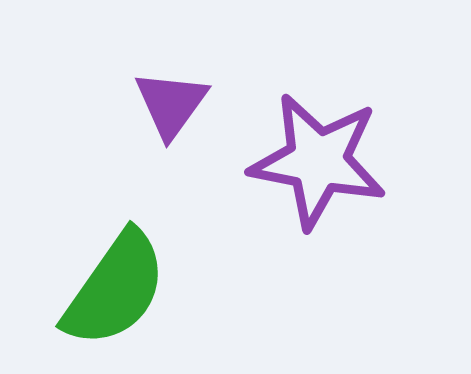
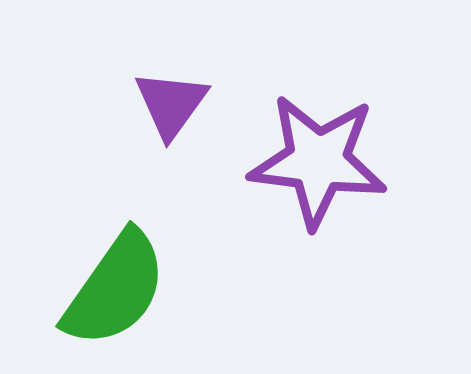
purple star: rotated 4 degrees counterclockwise
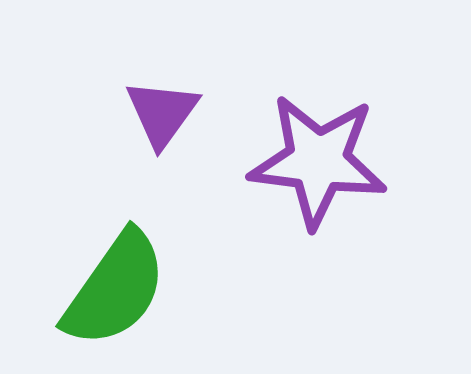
purple triangle: moved 9 px left, 9 px down
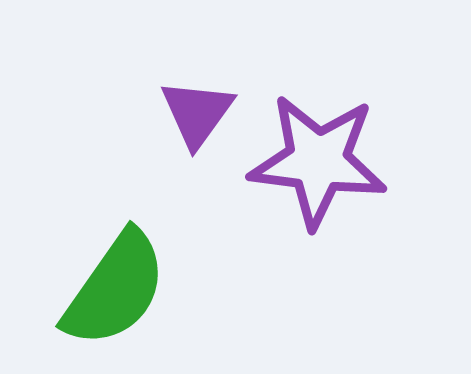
purple triangle: moved 35 px right
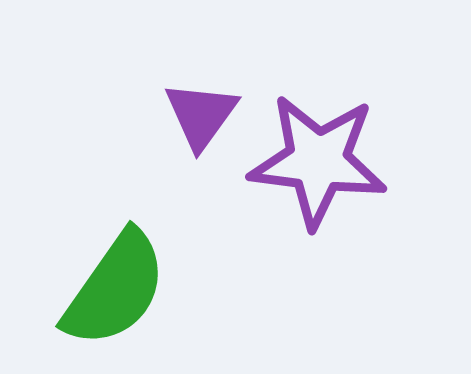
purple triangle: moved 4 px right, 2 px down
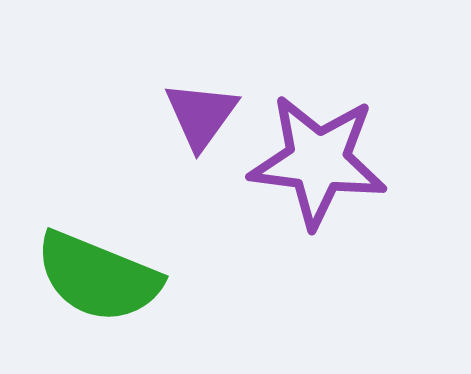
green semicircle: moved 17 px left, 12 px up; rotated 77 degrees clockwise
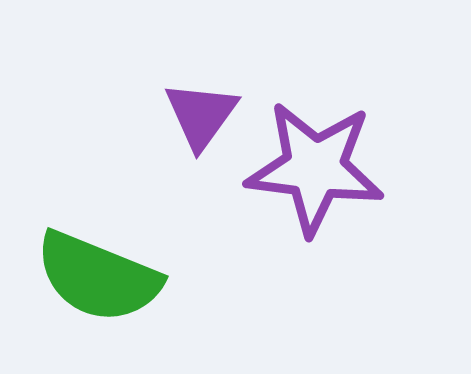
purple star: moved 3 px left, 7 px down
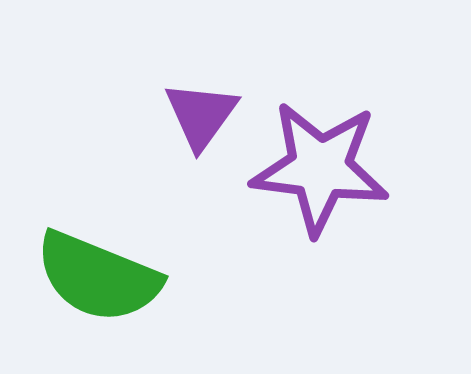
purple star: moved 5 px right
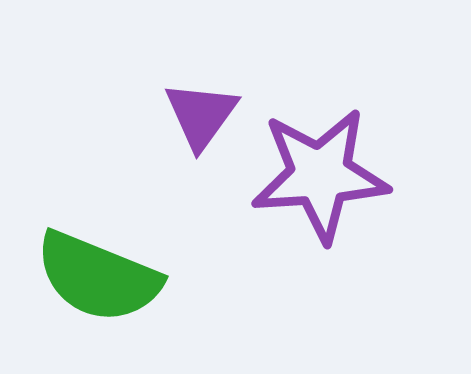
purple star: moved 7 px down; rotated 11 degrees counterclockwise
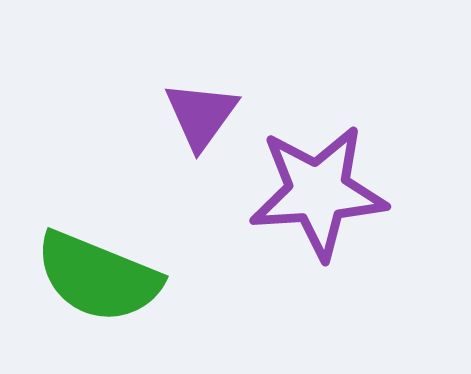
purple star: moved 2 px left, 17 px down
